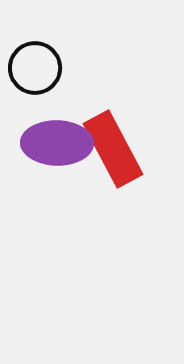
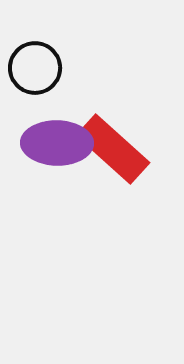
red rectangle: rotated 20 degrees counterclockwise
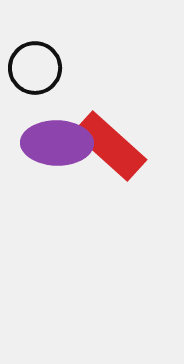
red rectangle: moved 3 px left, 3 px up
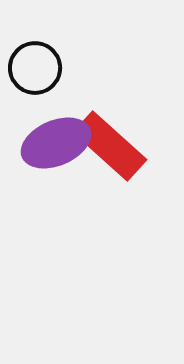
purple ellipse: moved 1 px left; rotated 24 degrees counterclockwise
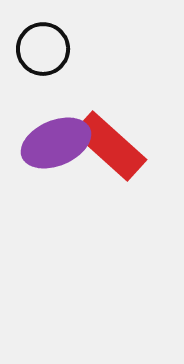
black circle: moved 8 px right, 19 px up
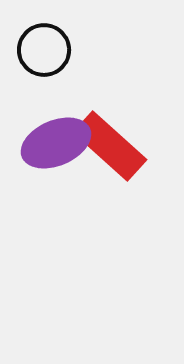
black circle: moved 1 px right, 1 px down
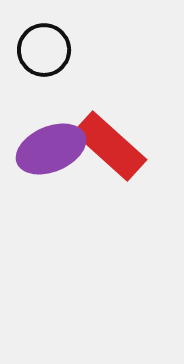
purple ellipse: moved 5 px left, 6 px down
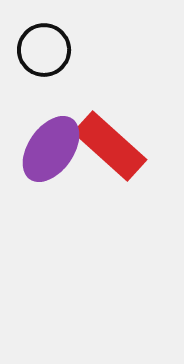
purple ellipse: rotated 32 degrees counterclockwise
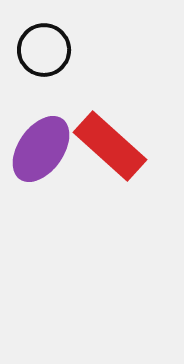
purple ellipse: moved 10 px left
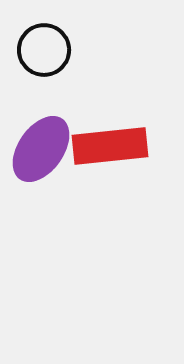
red rectangle: rotated 48 degrees counterclockwise
